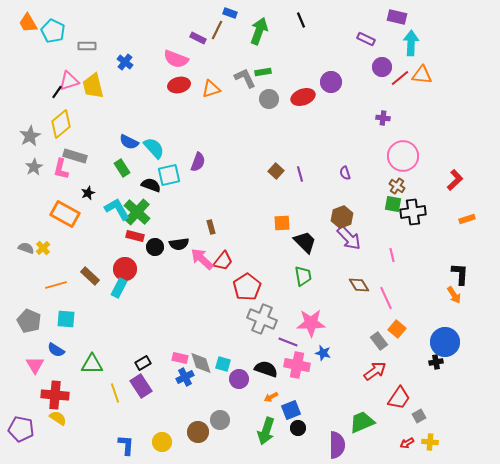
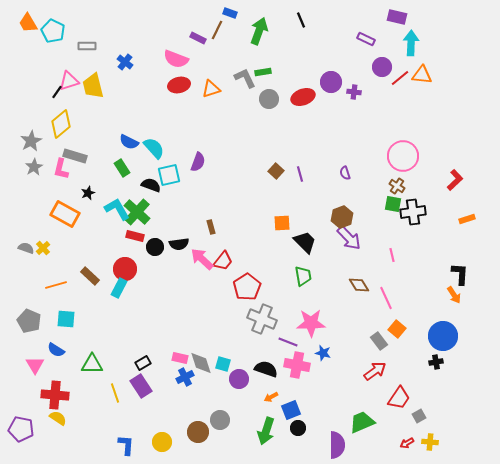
purple cross at (383, 118): moved 29 px left, 26 px up
gray star at (30, 136): moved 1 px right, 5 px down
blue circle at (445, 342): moved 2 px left, 6 px up
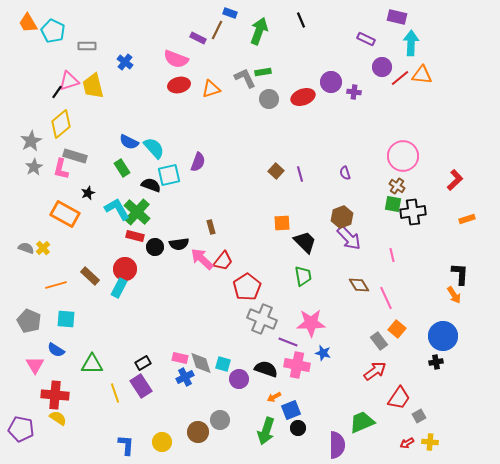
orange arrow at (271, 397): moved 3 px right
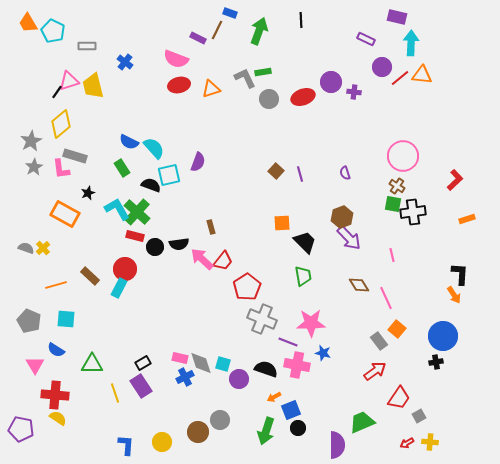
black line at (301, 20): rotated 21 degrees clockwise
pink L-shape at (61, 169): rotated 20 degrees counterclockwise
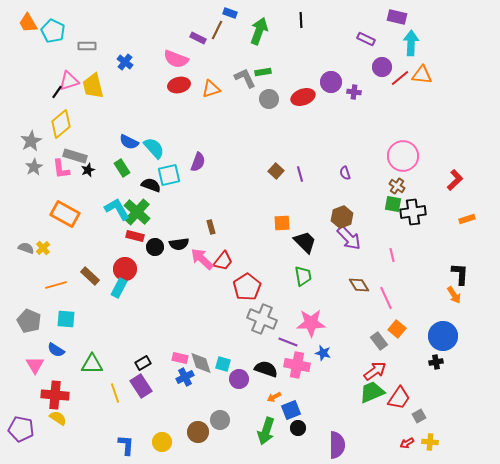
black star at (88, 193): moved 23 px up
green trapezoid at (362, 422): moved 10 px right, 30 px up
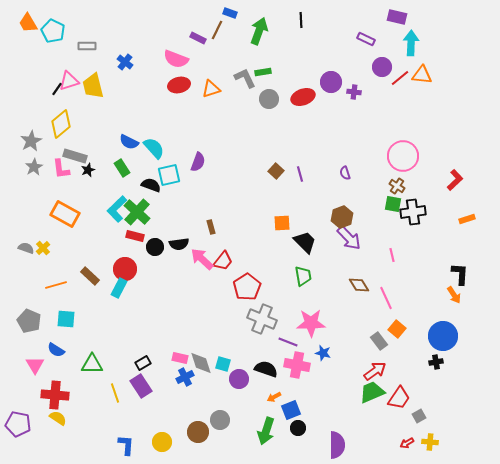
black line at (57, 92): moved 3 px up
cyan L-shape at (117, 209): rotated 104 degrees counterclockwise
purple pentagon at (21, 429): moved 3 px left, 5 px up
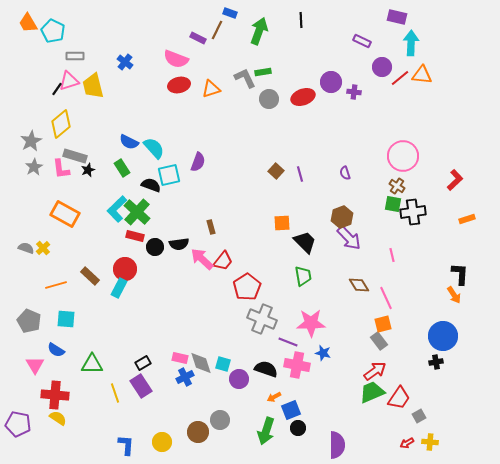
purple rectangle at (366, 39): moved 4 px left, 2 px down
gray rectangle at (87, 46): moved 12 px left, 10 px down
orange square at (397, 329): moved 14 px left, 5 px up; rotated 36 degrees clockwise
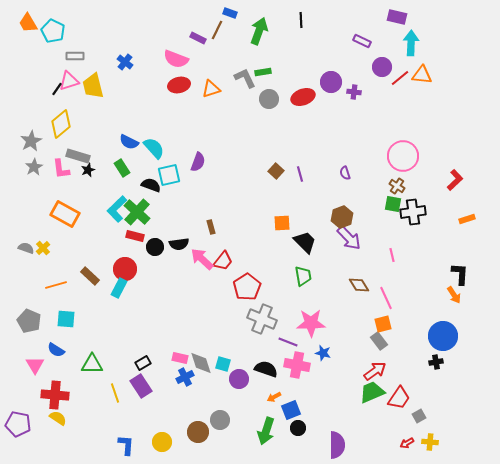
gray rectangle at (75, 156): moved 3 px right
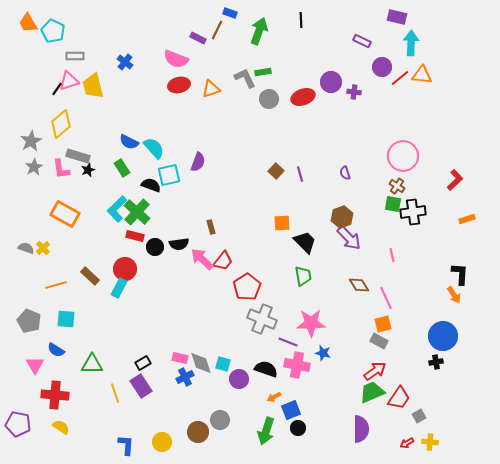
gray rectangle at (379, 341): rotated 24 degrees counterclockwise
yellow semicircle at (58, 418): moved 3 px right, 9 px down
purple semicircle at (337, 445): moved 24 px right, 16 px up
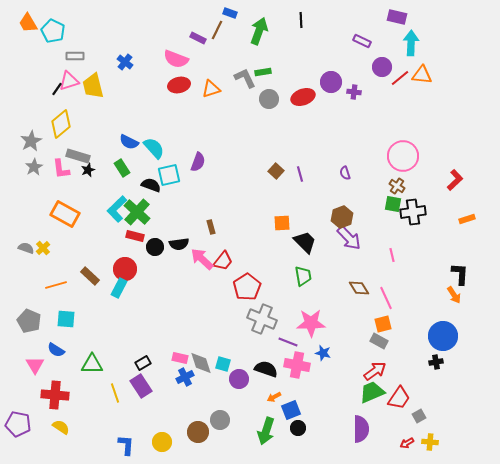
brown diamond at (359, 285): moved 3 px down
